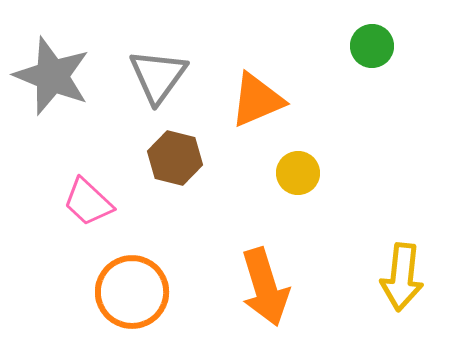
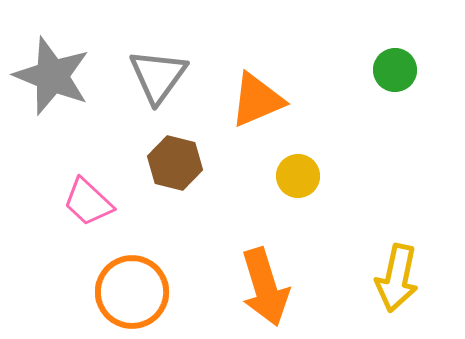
green circle: moved 23 px right, 24 px down
brown hexagon: moved 5 px down
yellow circle: moved 3 px down
yellow arrow: moved 5 px left, 1 px down; rotated 6 degrees clockwise
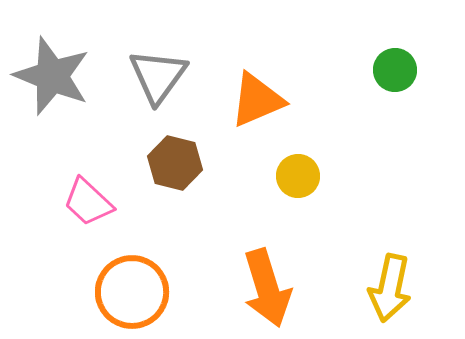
yellow arrow: moved 7 px left, 10 px down
orange arrow: moved 2 px right, 1 px down
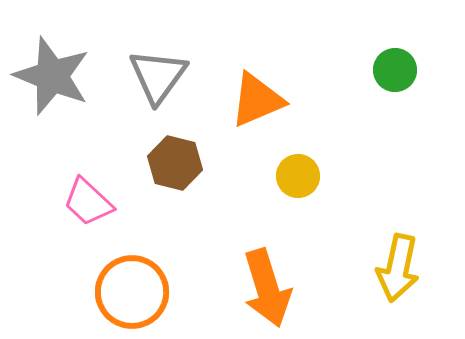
yellow arrow: moved 8 px right, 20 px up
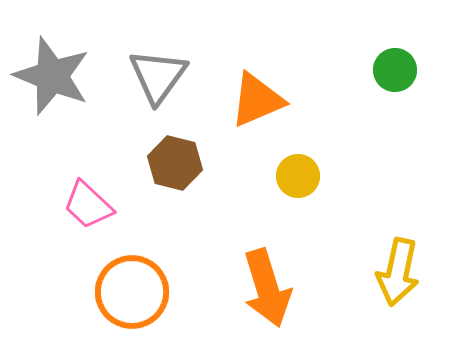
pink trapezoid: moved 3 px down
yellow arrow: moved 4 px down
